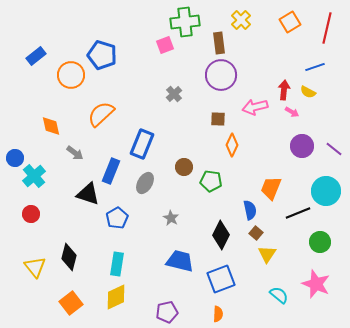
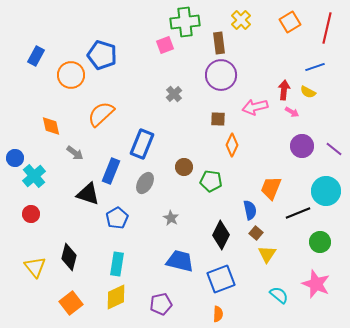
blue rectangle at (36, 56): rotated 24 degrees counterclockwise
purple pentagon at (167, 312): moved 6 px left, 8 px up
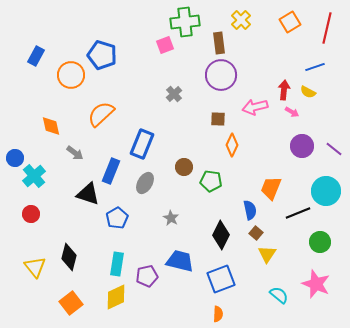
purple pentagon at (161, 304): moved 14 px left, 28 px up
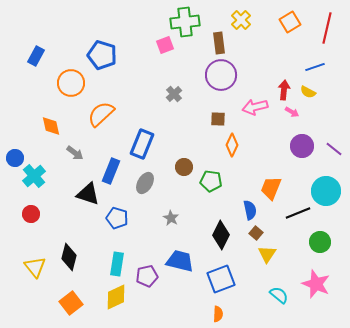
orange circle at (71, 75): moved 8 px down
blue pentagon at (117, 218): rotated 25 degrees counterclockwise
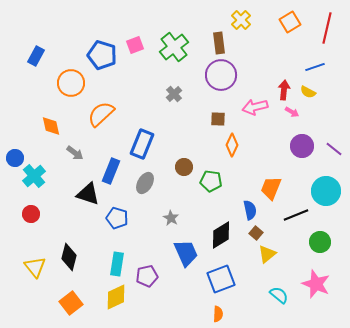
green cross at (185, 22): moved 11 px left, 25 px down; rotated 32 degrees counterclockwise
pink square at (165, 45): moved 30 px left
black line at (298, 213): moved 2 px left, 2 px down
black diamond at (221, 235): rotated 32 degrees clockwise
yellow triangle at (267, 254): rotated 18 degrees clockwise
blue trapezoid at (180, 261): moved 6 px right, 8 px up; rotated 52 degrees clockwise
